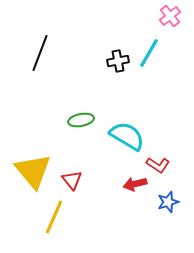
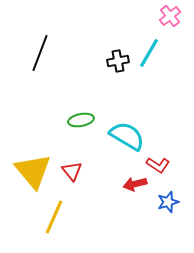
red triangle: moved 9 px up
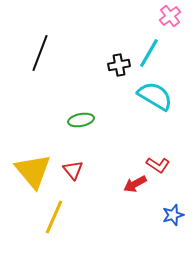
black cross: moved 1 px right, 4 px down
cyan semicircle: moved 28 px right, 40 px up
red triangle: moved 1 px right, 1 px up
red arrow: rotated 15 degrees counterclockwise
blue star: moved 5 px right, 13 px down
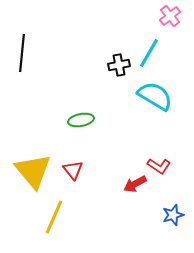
black line: moved 18 px left; rotated 15 degrees counterclockwise
red L-shape: moved 1 px right, 1 px down
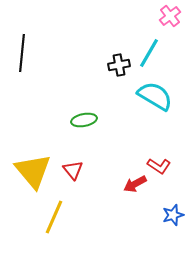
green ellipse: moved 3 px right
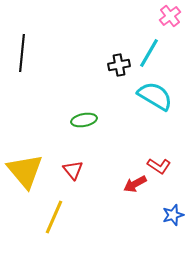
yellow triangle: moved 8 px left
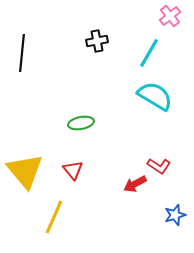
black cross: moved 22 px left, 24 px up
green ellipse: moved 3 px left, 3 px down
blue star: moved 2 px right
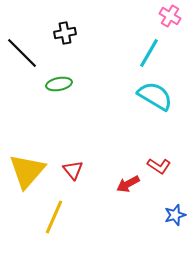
pink cross: rotated 20 degrees counterclockwise
black cross: moved 32 px left, 8 px up
black line: rotated 51 degrees counterclockwise
green ellipse: moved 22 px left, 39 px up
yellow triangle: moved 2 px right; rotated 21 degrees clockwise
red arrow: moved 7 px left
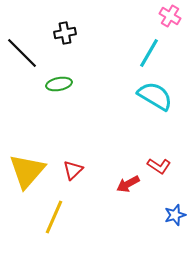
red triangle: rotated 25 degrees clockwise
